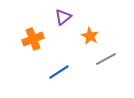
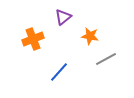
orange star: rotated 18 degrees counterclockwise
blue line: rotated 15 degrees counterclockwise
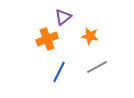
orange cross: moved 14 px right
gray line: moved 9 px left, 8 px down
blue line: rotated 15 degrees counterclockwise
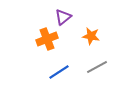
orange star: moved 1 px right
blue line: rotated 30 degrees clockwise
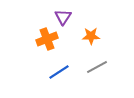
purple triangle: rotated 18 degrees counterclockwise
orange star: rotated 12 degrees counterclockwise
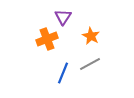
orange star: rotated 30 degrees clockwise
gray line: moved 7 px left, 3 px up
blue line: moved 4 px right, 1 px down; rotated 35 degrees counterclockwise
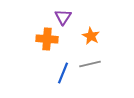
orange cross: rotated 25 degrees clockwise
gray line: rotated 15 degrees clockwise
